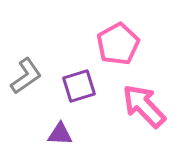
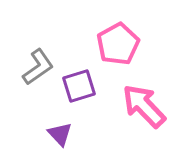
gray L-shape: moved 12 px right, 9 px up
purple triangle: rotated 44 degrees clockwise
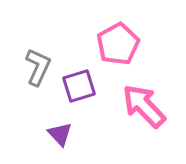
gray L-shape: rotated 30 degrees counterclockwise
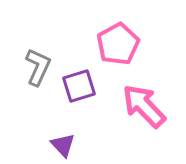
purple triangle: moved 3 px right, 11 px down
